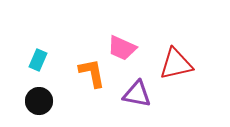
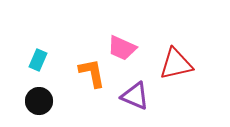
purple triangle: moved 2 px left, 2 px down; rotated 12 degrees clockwise
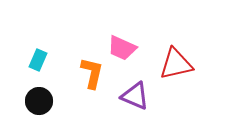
orange L-shape: rotated 24 degrees clockwise
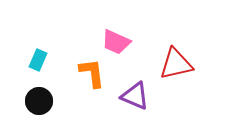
pink trapezoid: moved 6 px left, 6 px up
orange L-shape: rotated 20 degrees counterclockwise
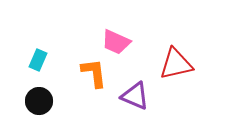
orange L-shape: moved 2 px right
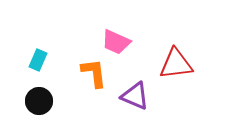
red triangle: rotated 6 degrees clockwise
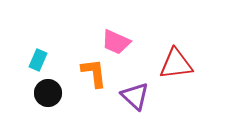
purple triangle: rotated 20 degrees clockwise
black circle: moved 9 px right, 8 px up
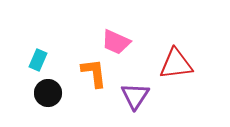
purple triangle: rotated 20 degrees clockwise
